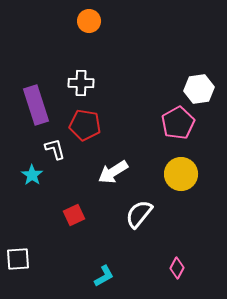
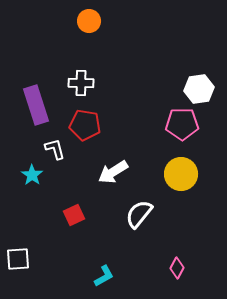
pink pentagon: moved 4 px right, 1 px down; rotated 28 degrees clockwise
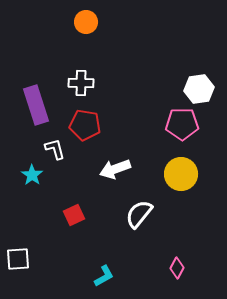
orange circle: moved 3 px left, 1 px down
white arrow: moved 2 px right, 3 px up; rotated 12 degrees clockwise
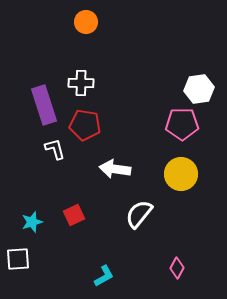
purple rectangle: moved 8 px right
white arrow: rotated 28 degrees clockwise
cyan star: moved 47 px down; rotated 20 degrees clockwise
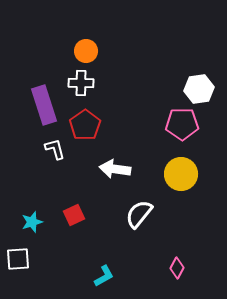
orange circle: moved 29 px down
red pentagon: rotated 28 degrees clockwise
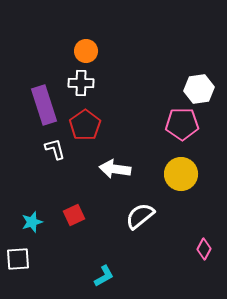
white semicircle: moved 1 px right, 2 px down; rotated 12 degrees clockwise
pink diamond: moved 27 px right, 19 px up
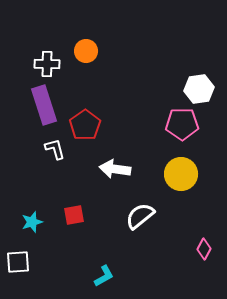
white cross: moved 34 px left, 19 px up
red square: rotated 15 degrees clockwise
white square: moved 3 px down
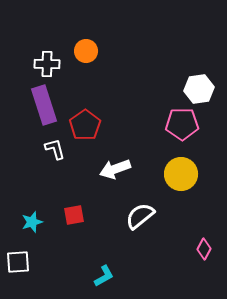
white arrow: rotated 28 degrees counterclockwise
